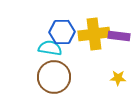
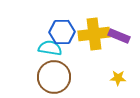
purple rectangle: rotated 15 degrees clockwise
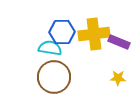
purple rectangle: moved 6 px down
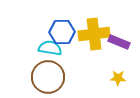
brown circle: moved 6 px left
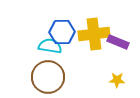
purple rectangle: moved 1 px left
cyan semicircle: moved 2 px up
yellow star: moved 1 px left, 2 px down
